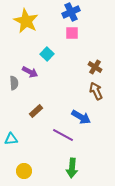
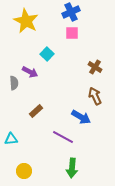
brown arrow: moved 1 px left, 5 px down
purple line: moved 2 px down
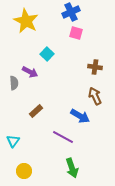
pink square: moved 4 px right; rotated 16 degrees clockwise
brown cross: rotated 24 degrees counterclockwise
blue arrow: moved 1 px left, 1 px up
cyan triangle: moved 2 px right, 2 px down; rotated 48 degrees counterclockwise
green arrow: rotated 24 degrees counterclockwise
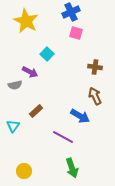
gray semicircle: moved 1 px right, 2 px down; rotated 80 degrees clockwise
cyan triangle: moved 15 px up
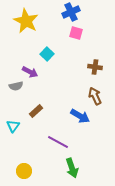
gray semicircle: moved 1 px right, 1 px down
purple line: moved 5 px left, 5 px down
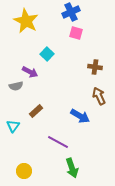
brown arrow: moved 4 px right
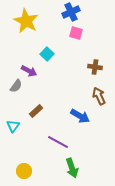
purple arrow: moved 1 px left, 1 px up
gray semicircle: rotated 40 degrees counterclockwise
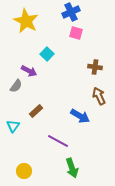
purple line: moved 1 px up
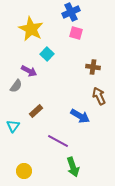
yellow star: moved 5 px right, 8 px down
brown cross: moved 2 px left
green arrow: moved 1 px right, 1 px up
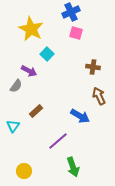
purple line: rotated 70 degrees counterclockwise
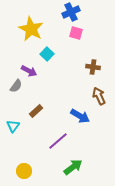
green arrow: rotated 108 degrees counterclockwise
